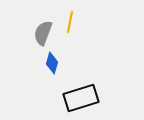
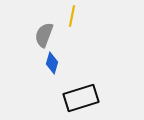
yellow line: moved 2 px right, 6 px up
gray semicircle: moved 1 px right, 2 px down
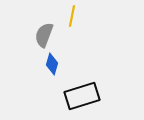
blue diamond: moved 1 px down
black rectangle: moved 1 px right, 2 px up
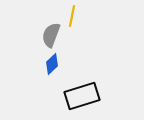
gray semicircle: moved 7 px right
blue diamond: rotated 30 degrees clockwise
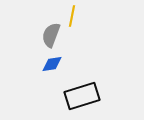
blue diamond: rotated 35 degrees clockwise
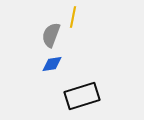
yellow line: moved 1 px right, 1 px down
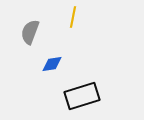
gray semicircle: moved 21 px left, 3 px up
